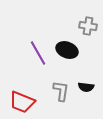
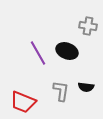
black ellipse: moved 1 px down
red trapezoid: moved 1 px right
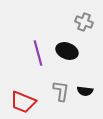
gray cross: moved 4 px left, 4 px up; rotated 12 degrees clockwise
purple line: rotated 15 degrees clockwise
black semicircle: moved 1 px left, 4 px down
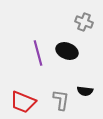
gray L-shape: moved 9 px down
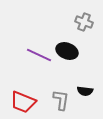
purple line: moved 1 px right, 2 px down; rotated 50 degrees counterclockwise
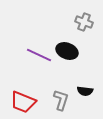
gray L-shape: rotated 10 degrees clockwise
